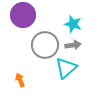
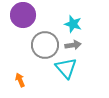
cyan triangle: rotated 30 degrees counterclockwise
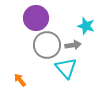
purple circle: moved 13 px right, 3 px down
cyan star: moved 13 px right, 2 px down
gray circle: moved 2 px right
orange arrow: rotated 16 degrees counterclockwise
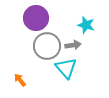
cyan star: moved 1 px up
gray circle: moved 1 px down
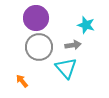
gray circle: moved 8 px left, 1 px down
orange arrow: moved 2 px right, 1 px down
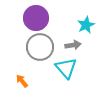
cyan star: rotated 30 degrees clockwise
gray circle: moved 1 px right
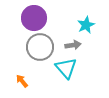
purple circle: moved 2 px left
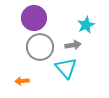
orange arrow: rotated 56 degrees counterclockwise
